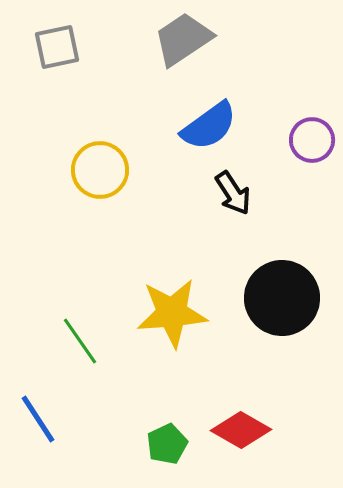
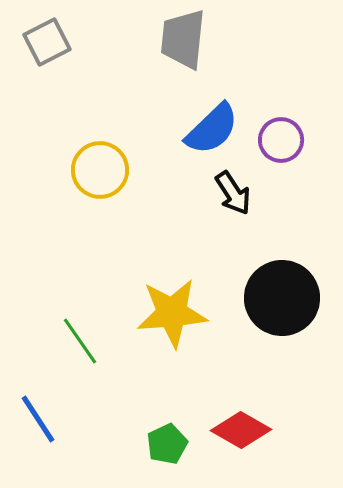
gray trapezoid: rotated 50 degrees counterclockwise
gray square: moved 10 px left, 5 px up; rotated 15 degrees counterclockwise
blue semicircle: moved 3 px right, 3 px down; rotated 8 degrees counterclockwise
purple circle: moved 31 px left
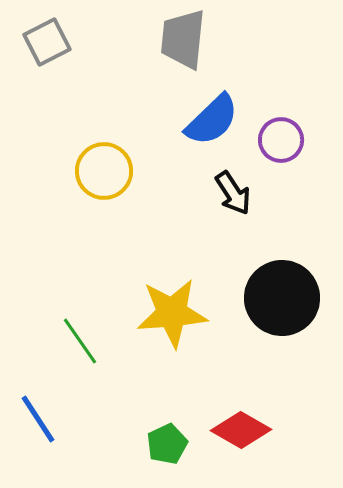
blue semicircle: moved 9 px up
yellow circle: moved 4 px right, 1 px down
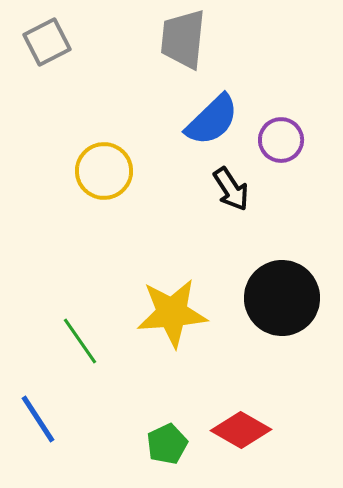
black arrow: moved 2 px left, 4 px up
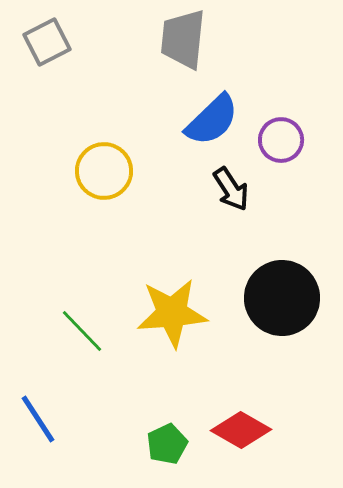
green line: moved 2 px right, 10 px up; rotated 9 degrees counterclockwise
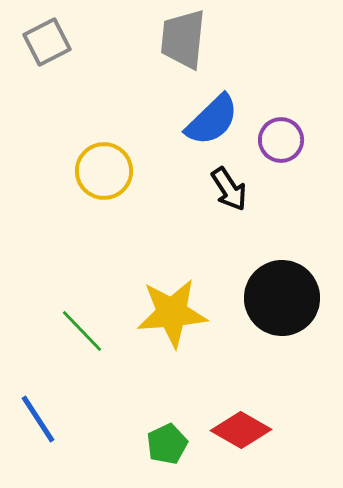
black arrow: moved 2 px left
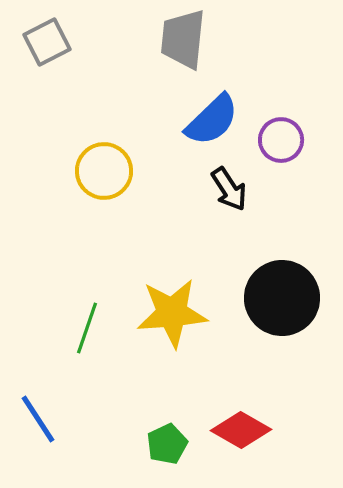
green line: moved 5 px right, 3 px up; rotated 63 degrees clockwise
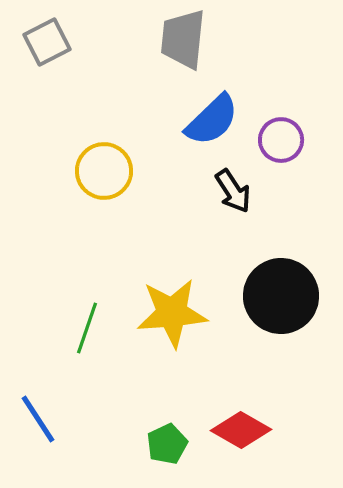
black arrow: moved 4 px right, 2 px down
black circle: moved 1 px left, 2 px up
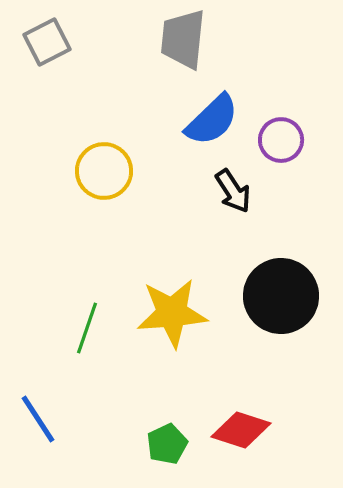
red diamond: rotated 12 degrees counterclockwise
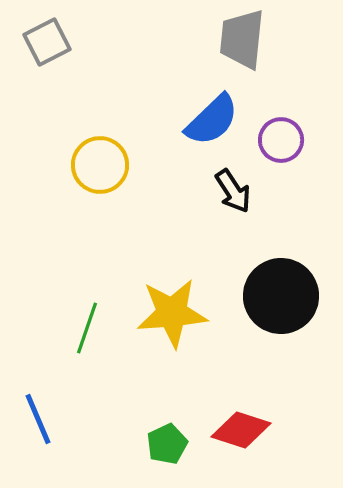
gray trapezoid: moved 59 px right
yellow circle: moved 4 px left, 6 px up
blue line: rotated 10 degrees clockwise
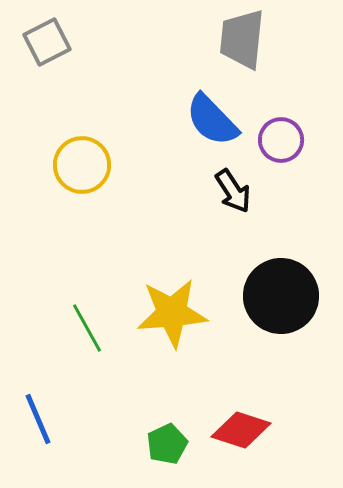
blue semicircle: rotated 90 degrees clockwise
yellow circle: moved 18 px left
green line: rotated 48 degrees counterclockwise
